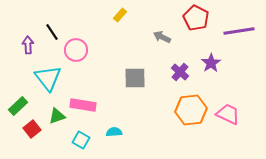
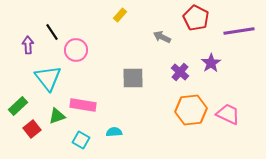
gray square: moved 2 px left
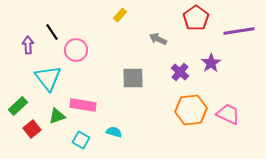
red pentagon: rotated 10 degrees clockwise
gray arrow: moved 4 px left, 2 px down
cyan semicircle: rotated 21 degrees clockwise
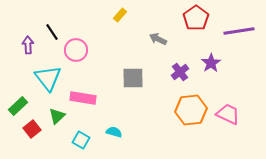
purple cross: rotated 12 degrees clockwise
pink rectangle: moved 7 px up
green triangle: rotated 24 degrees counterclockwise
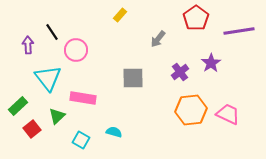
gray arrow: rotated 78 degrees counterclockwise
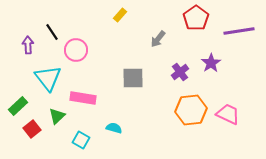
cyan semicircle: moved 4 px up
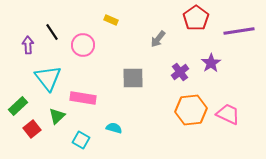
yellow rectangle: moved 9 px left, 5 px down; rotated 72 degrees clockwise
pink circle: moved 7 px right, 5 px up
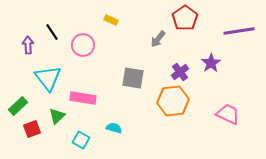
red pentagon: moved 11 px left
gray square: rotated 10 degrees clockwise
orange hexagon: moved 18 px left, 9 px up
red square: rotated 18 degrees clockwise
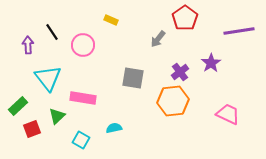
cyan semicircle: rotated 28 degrees counterclockwise
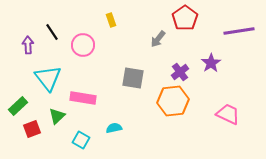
yellow rectangle: rotated 48 degrees clockwise
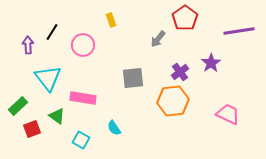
black line: rotated 66 degrees clockwise
gray square: rotated 15 degrees counterclockwise
green triangle: rotated 42 degrees counterclockwise
cyan semicircle: rotated 112 degrees counterclockwise
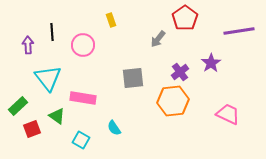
black line: rotated 36 degrees counterclockwise
